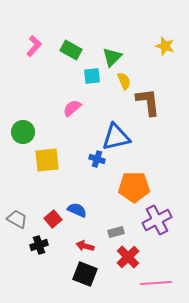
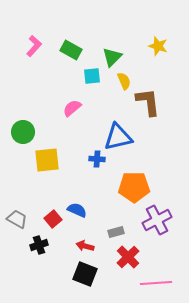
yellow star: moved 7 px left
blue triangle: moved 2 px right
blue cross: rotated 14 degrees counterclockwise
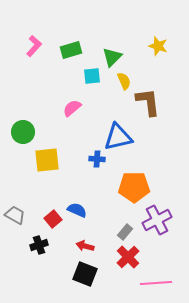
green rectangle: rotated 45 degrees counterclockwise
gray trapezoid: moved 2 px left, 4 px up
gray rectangle: moved 9 px right; rotated 35 degrees counterclockwise
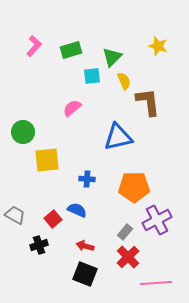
blue cross: moved 10 px left, 20 px down
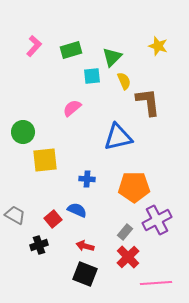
yellow square: moved 2 px left
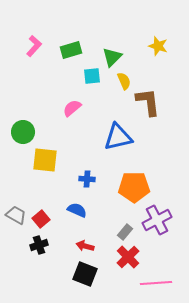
yellow square: rotated 12 degrees clockwise
gray trapezoid: moved 1 px right
red square: moved 12 px left
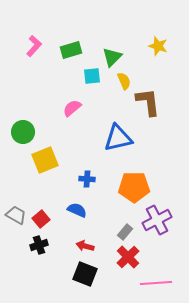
blue triangle: moved 1 px down
yellow square: rotated 28 degrees counterclockwise
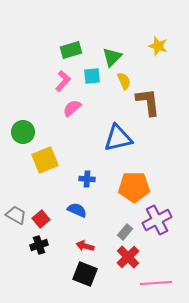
pink L-shape: moved 29 px right, 35 px down
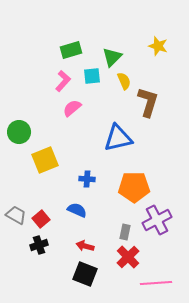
brown L-shape: rotated 24 degrees clockwise
green circle: moved 4 px left
gray rectangle: rotated 28 degrees counterclockwise
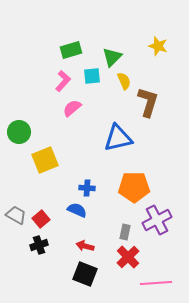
blue cross: moved 9 px down
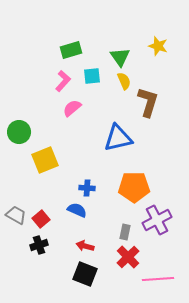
green triangle: moved 8 px right; rotated 20 degrees counterclockwise
pink line: moved 2 px right, 4 px up
